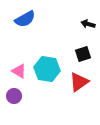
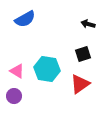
pink triangle: moved 2 px left
red triangle: moved 1 px right, 2 px down
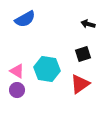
purple circle: moved 3 px right, 6 px up
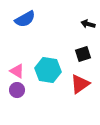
cyan hexagon: moved 1 px right, 1 px down
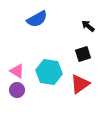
blue semicircle: moved 12 px right
black arrow: moved 2 px down; rotated 24 degrees clockwise
cyan hexagon: moved 1 px right, 2 px down
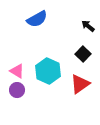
black square: rotated 28 degrees counterclockwise
cyan hexagon: moved 1 px left, 1 px up; rotated 15 degrees clockwise
